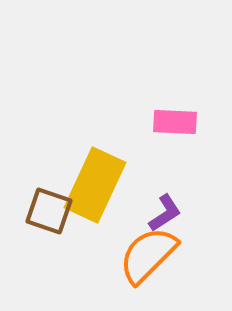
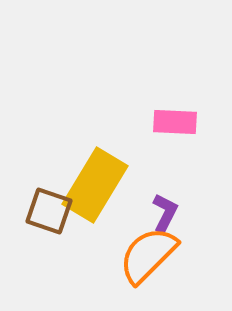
yellow rectangle: rotated 6 degrees clockwise
purple L-shape: rotated 30 degrees counterclockwise
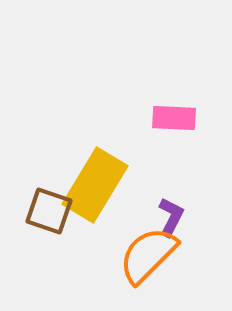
pink rectangle: moved 1 px left, 4 px up
purple L-shape: moved 6 px right, 4 px down
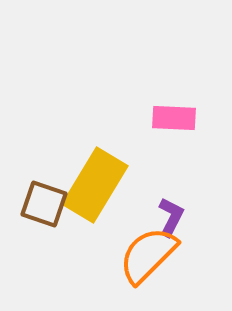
brown square: moved 5 px left, 7 px up
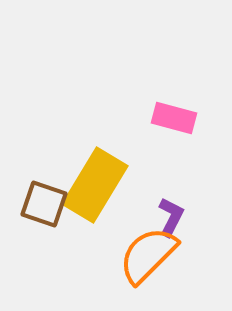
pink rectangle: rotated 12 degrees clockwise
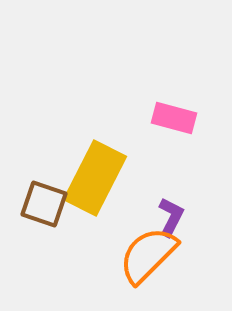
yellow rectangle: moved 7 px up; rotated 4 degrees counterclockwise
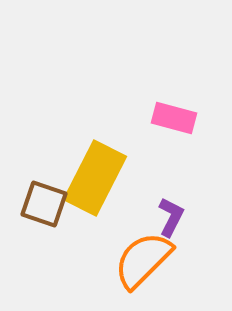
orange semicircle: moved 5 px left, 5 px down
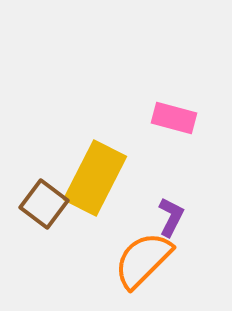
brown square: rotated 18 degrees clockwise
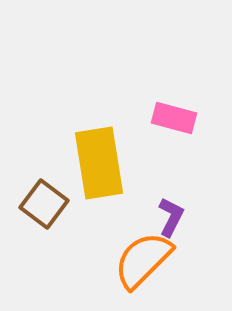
yellow rectangle: moved 4 px right, 15 px up; rotated 36 degrees counterclockwise
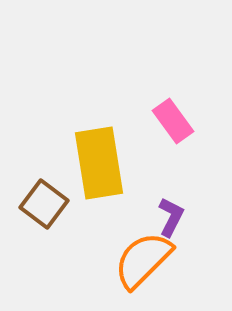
pink rectangle: moved 1 px left, 3 px down; rotated 39 degrees clockwise
